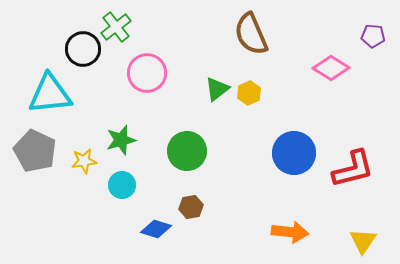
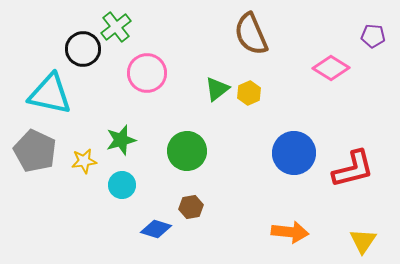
cyan triangle: rotated 18 degrees clockwise
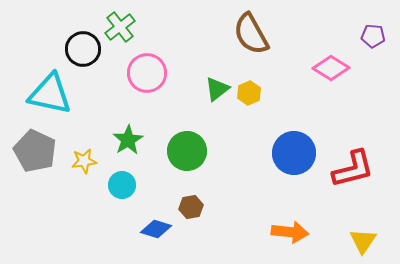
green cross: moved 4 px right
brown semicircle: rotated 6 degrees counterclockwise
green star: moved 7 px right; rotated 16 degrees counterclockwise
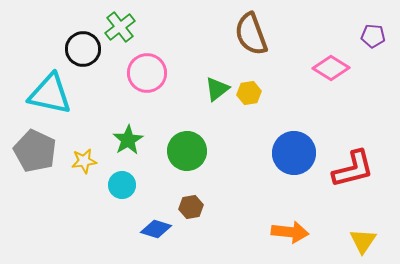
brown semicircle: rotated 9 degrees clockwise
yellow hexagon: rotated 15 degrees clockwise
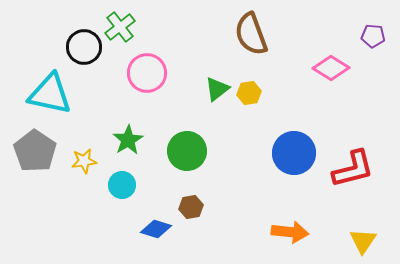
black circle: moved 1 px right, 2 px up
gray pentagon: rotated 9 degrees clockwise
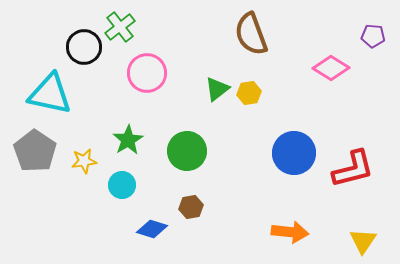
blue diamond: moved 4 px left
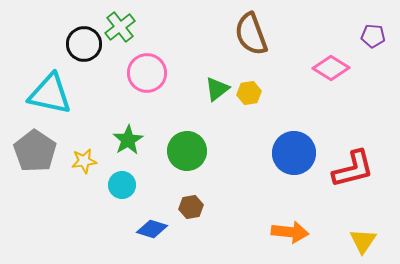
black circle: moved 3 px up
